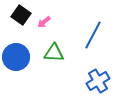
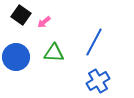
blue line: moved 1 px right, 7 px down
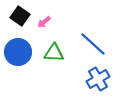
black square: moved 1 px left, 1 px down
blue line: moved 1 px left, 2 px down; rotated 76 degrees counterclockwise
blue circle: moved 2 px right, 5 px up
blue cross: moved 2 px up
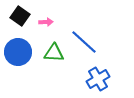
pink arrow: moved 2 px right; rotated 144 degrees counterclockwise
blue line: moved 9 px left, 2 px up
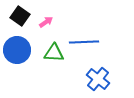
pink arrow: rotated 32 degrees counterclockwise
blue line: rotated 44 degrees counterclockwise
blue circle: moved 1 px left, 2 px up
blue cross: rotated 20 degrees counterclockwise
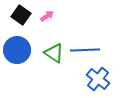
black square: moved 1 px right, 1 px up
pink arrow: moved 1 px right, 6 px up
blue line: moved 1 px right, 8 px down
green triangle: rotated 30 degrees clockwise
